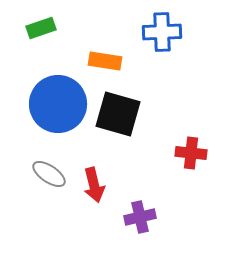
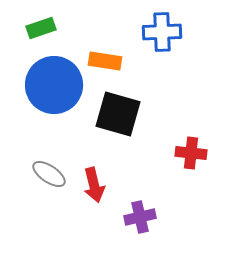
blue circle: moved 4 px left, 19 px up
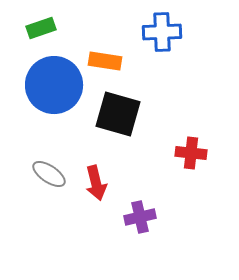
red arrow: moved 2 px right, 2 px up
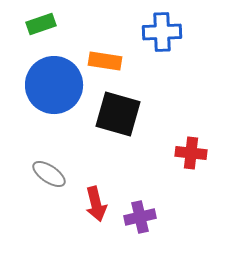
green rectangle: moved 4 px up
red arrow: moved 21 px down
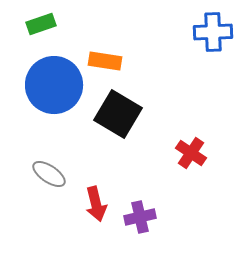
blue cross: moved 51 px right
black square: rotated 15 degrees clockwise
red cross: rotated 28 degrees clockwise
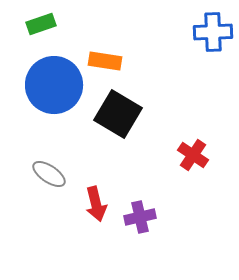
red cross: moved 2 px right, 2 px down
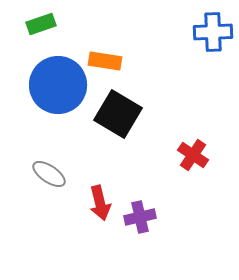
blue circle: moved 4 px right
red arrow: moved 4 px right, 1 px up
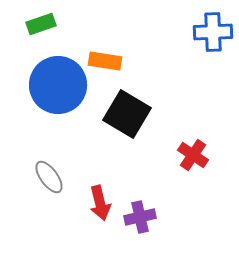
black square: moved 9 px right
gray ellipse: moved 3 px down; rotated 20 degrees clockwise
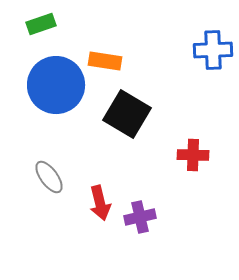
blue cross: moved 18 px down
blue circle: moved 2 px left
red cross: rotated 32 degrees counterclockwise
